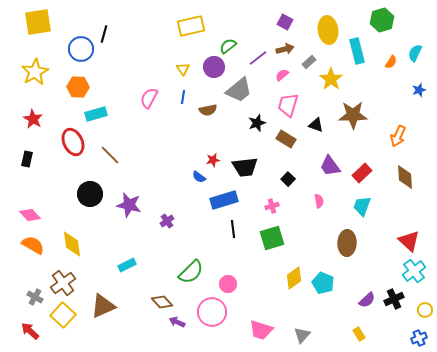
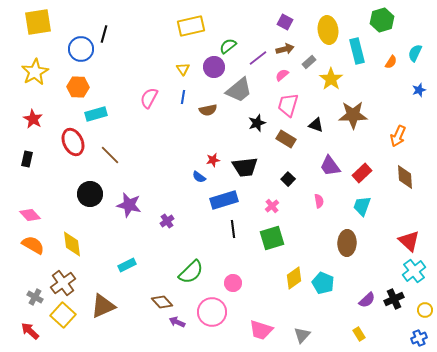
pink cross at (272, 206): rotated 24 degrees counterclockwise
pink circle at (228, 284): moved 5 px right, 1 px up
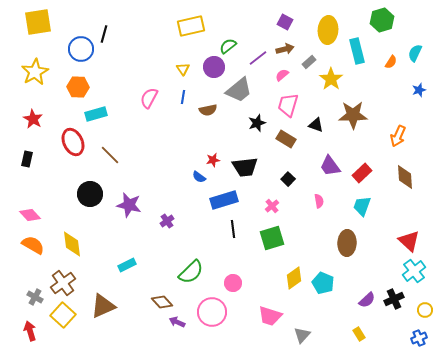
yellow ellipse at (328, 30): rotated 12 degrees clockwise
pink trapezoid at (261, 330): moved 9 px right, 14 px up
red arrow at (30, 331): rotated 30 degrees clockwise
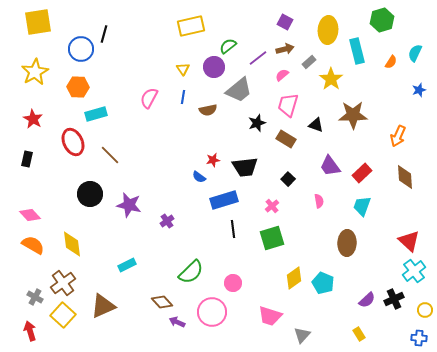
blue cross at (419, 338): rotated 28 degrees clockwise
